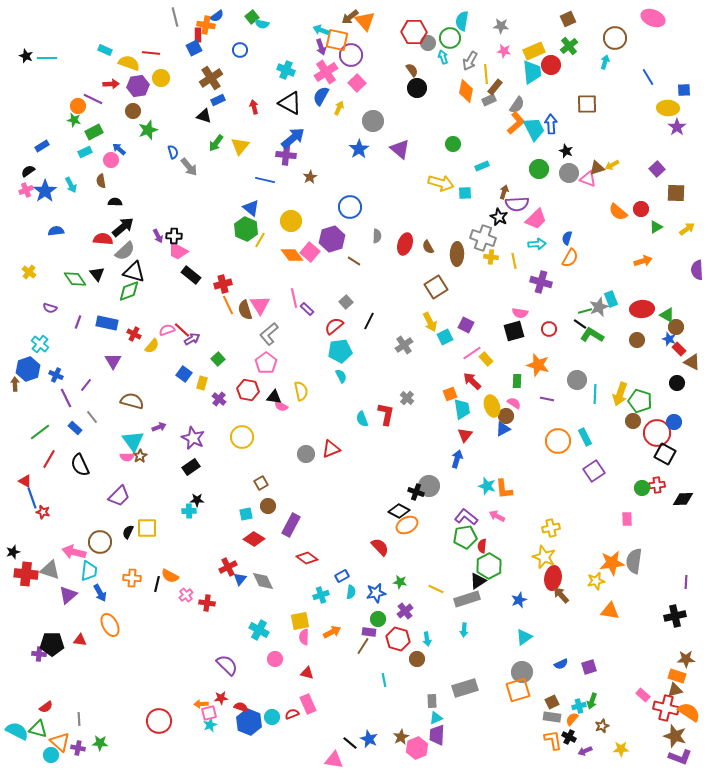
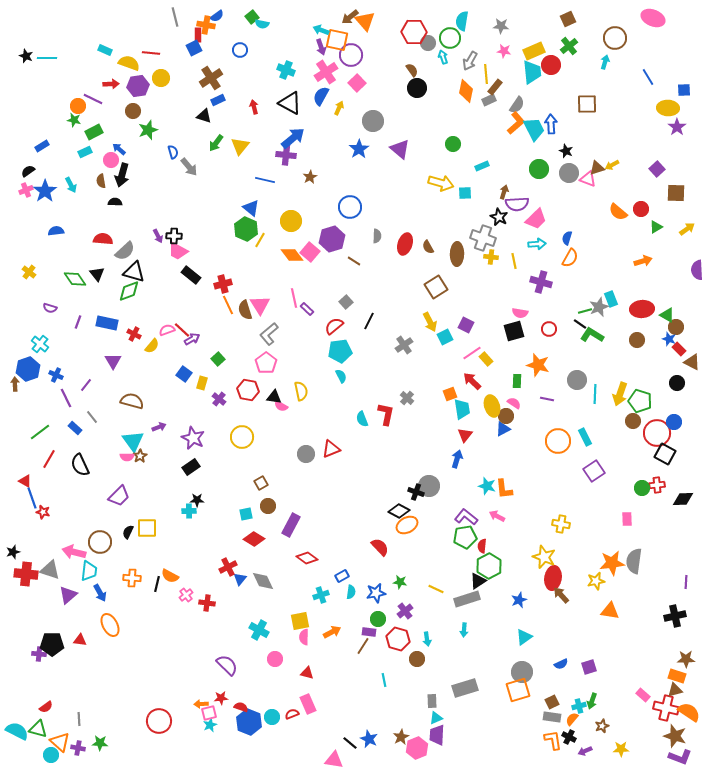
black arrow at (123, 227): moved 1 px left, 52 px up; rotated 145 degrees clockwise
yellow cross at (551, 528): moved 10 px right, 4 px up; rotated 24 degrees clockwise
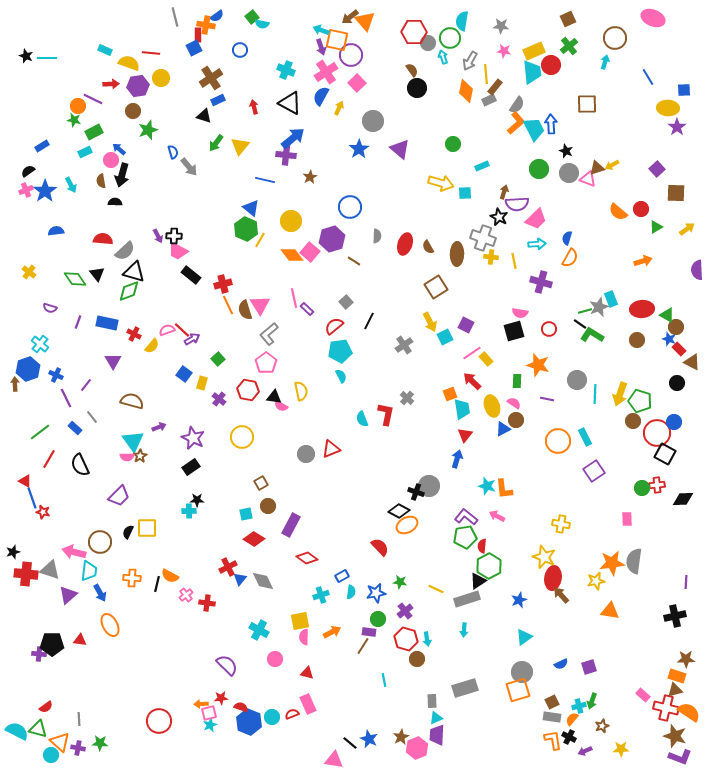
brown circle at (506, 416): moved 10 px right, 4 px down
red hexagon at (398, 639): moved 8 px right
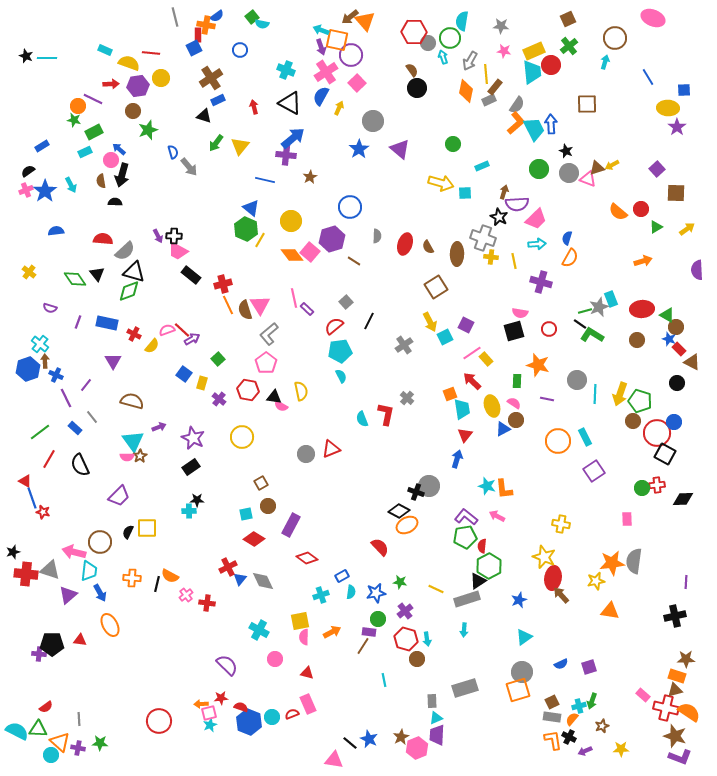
brown arrow at (15, 384): moved 30 px right, 23 px up
green triangle at (38, 729): rotated 12 degrees counterclockwise
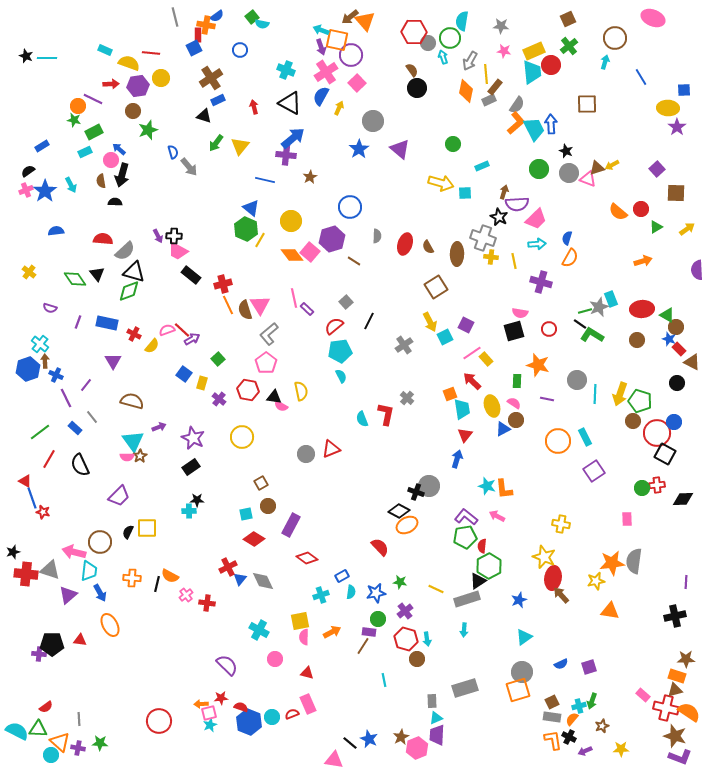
blue line at (648, 77): moved 7 px left
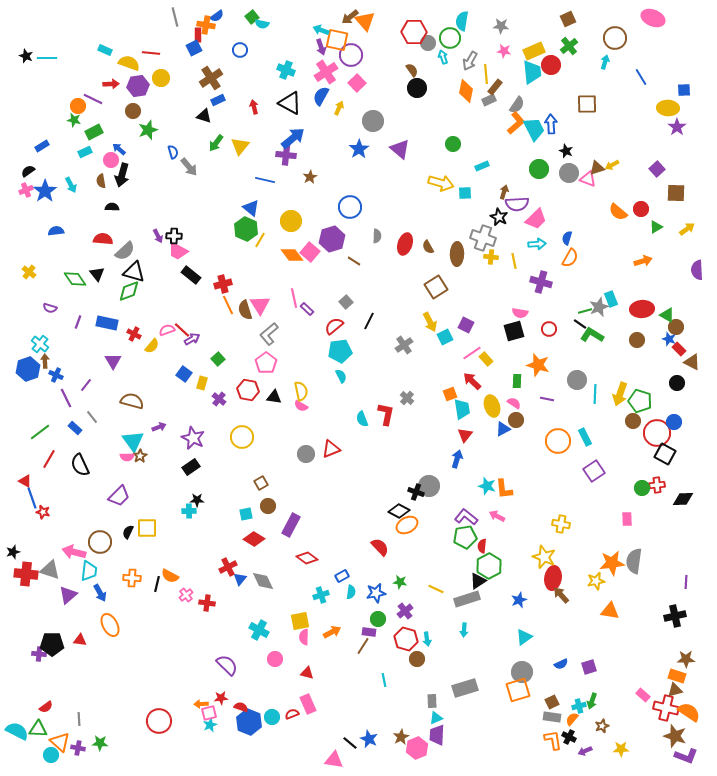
black semicircle at (115, 202): moved 3 px left, 5 px down
pink semicircle at (281, 406): moved 20 px right
purple L-shape at (680, 757): moved 6 px right, 1 px up
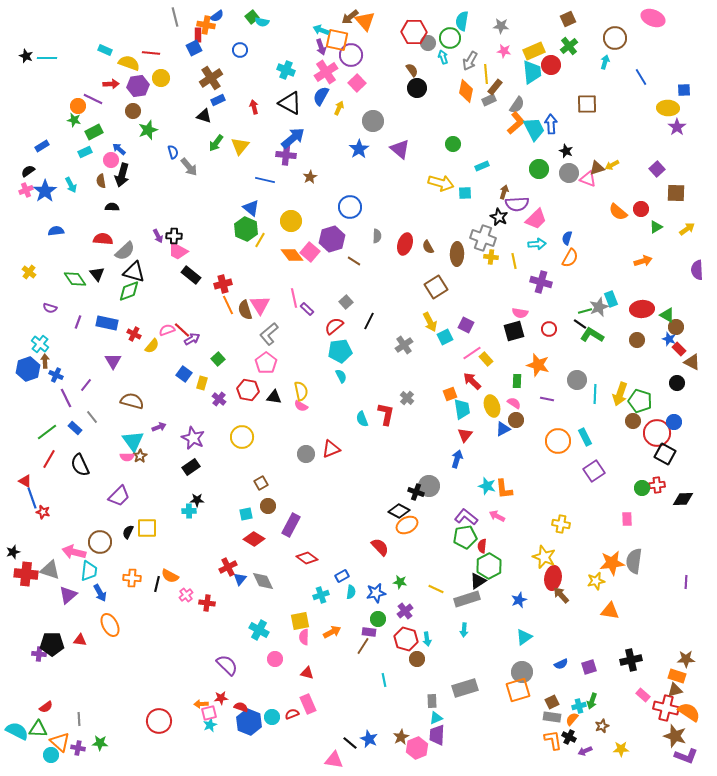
cyan semicircle at (262, 24): moved 2 px up
green line at (40, 432): moved 7 px right
black cross at (675, 616): moved 44 px left, 44 px down
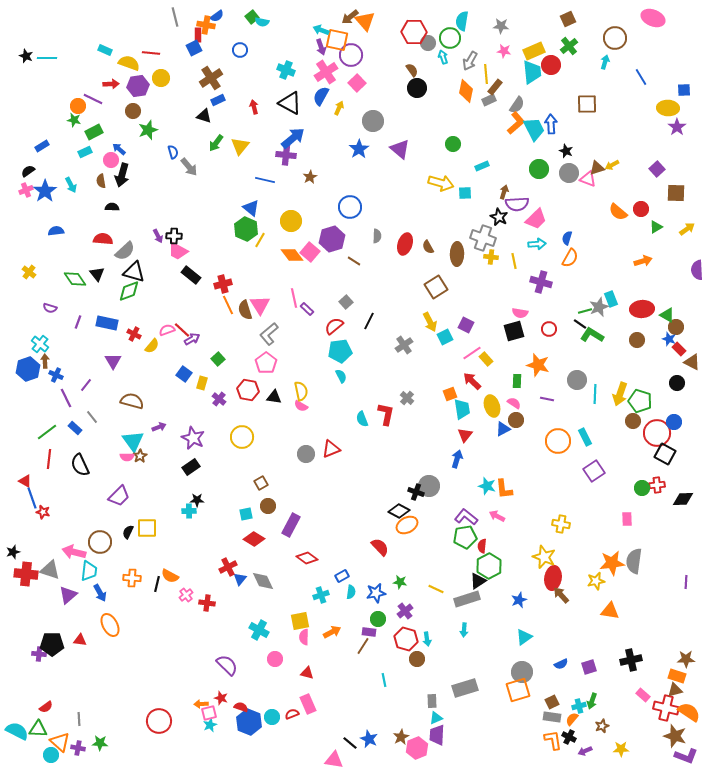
red line at (49, 459): rotated 24 degrees counterclockwise
red star at (221, 698): rotated 24 degrees clockwise
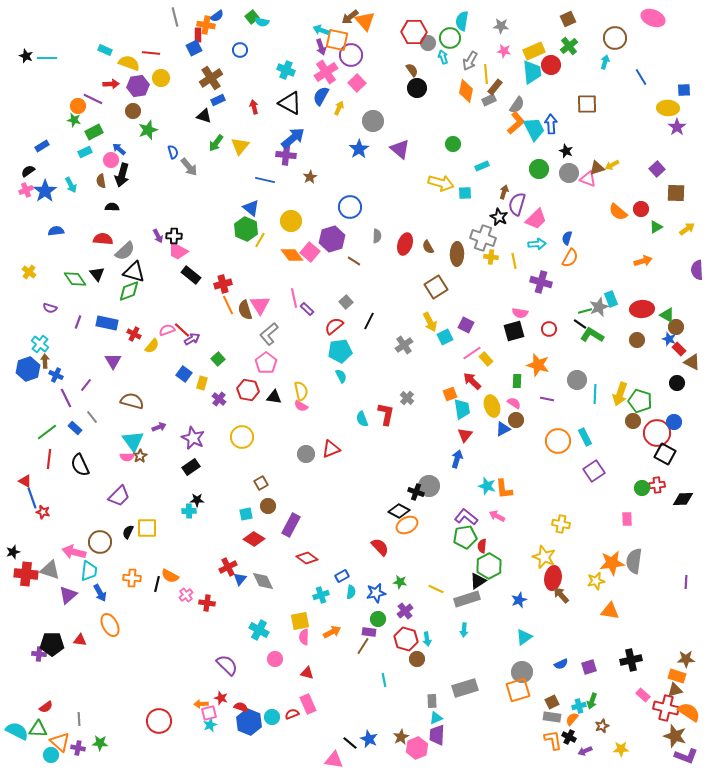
purple semicircle at (517, 204): rotated 110 degrees clockwise
